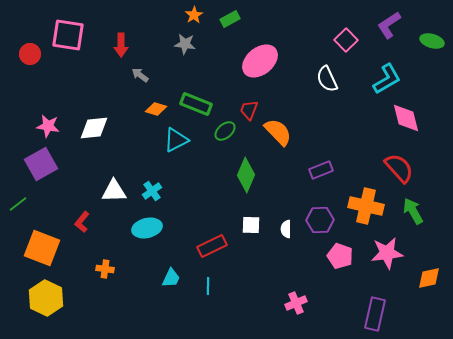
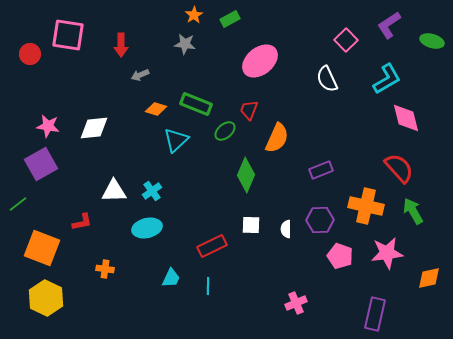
gray arrow at (140, 75): rotated 60 degrees counterclockwise
orange semicircle at (278, 132): moved 1 px left, 6 px down; rotated 68 degrees clockwise
cyan triangle at (176, 140): rotated 16 degrees counterclockwise
red L-shape at (82, 222): rotated 140 degrees counterclockwise
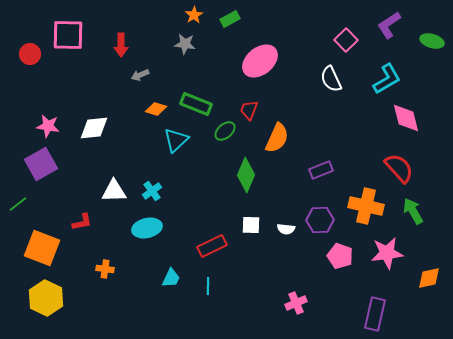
pink square at (68, 35): rotated 8 degrees counterclockwise
white semicircle at (327, 79): moved 4 px right
white semicircle at (286, 229): rotated 84 degrees counterclockwise
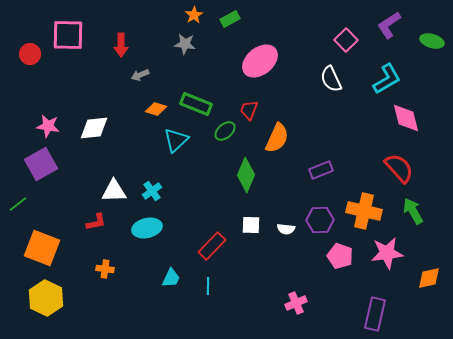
orange cross at (366, 206): moved 2 px left, 5 px down
red L-shape at (82, 222): moved 14 px right
red rectangle at (212, 246): rotated 20 degrees counterclockwise
